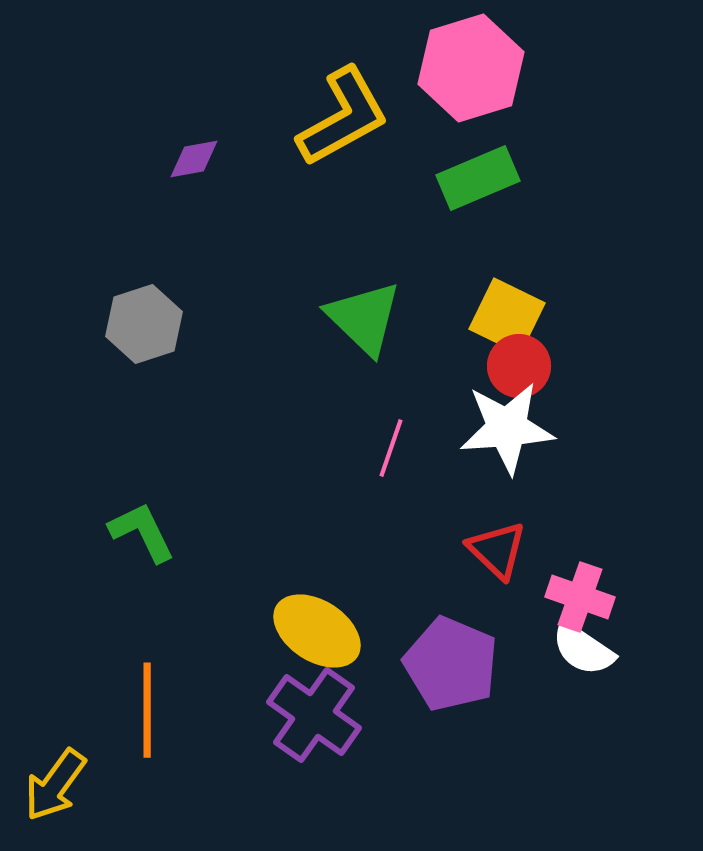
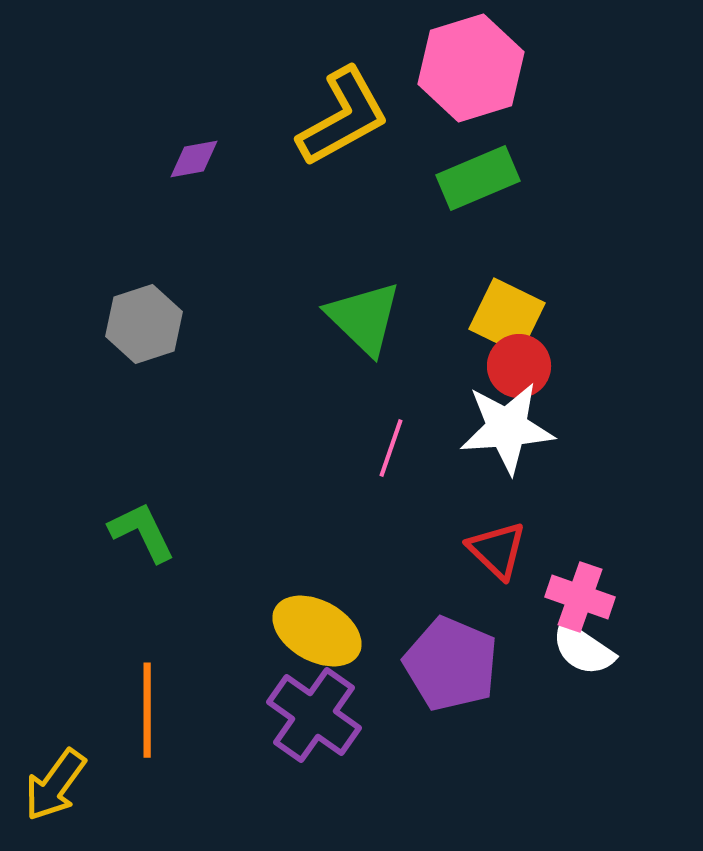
yellow ellipse: rotated 4 degrees counterclockwise
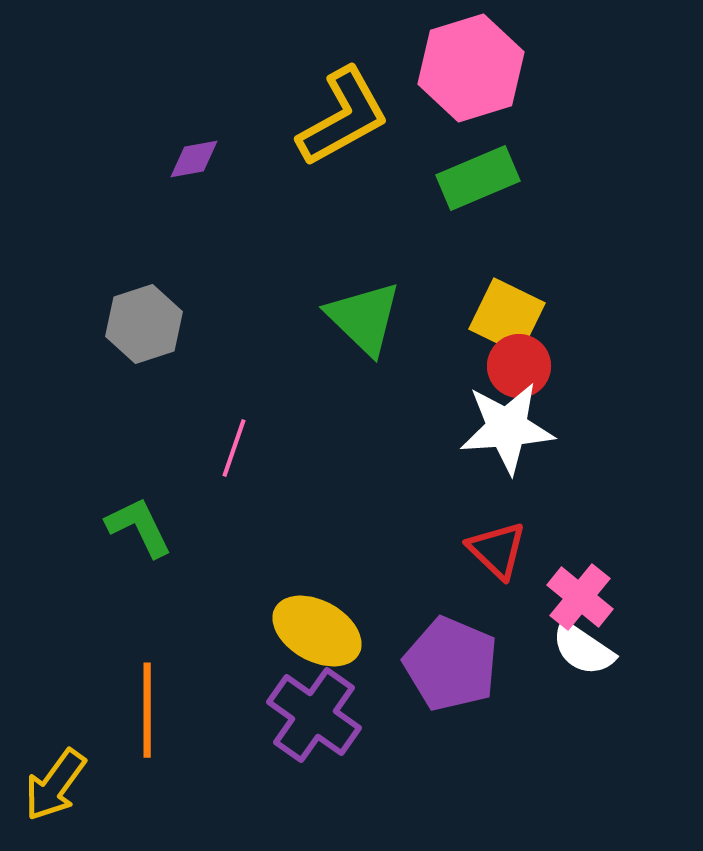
pink line: moved 157 px left
green L-shape: moved 3 px left, 5 px up
pink cross: rotated 20 degrees clockwise
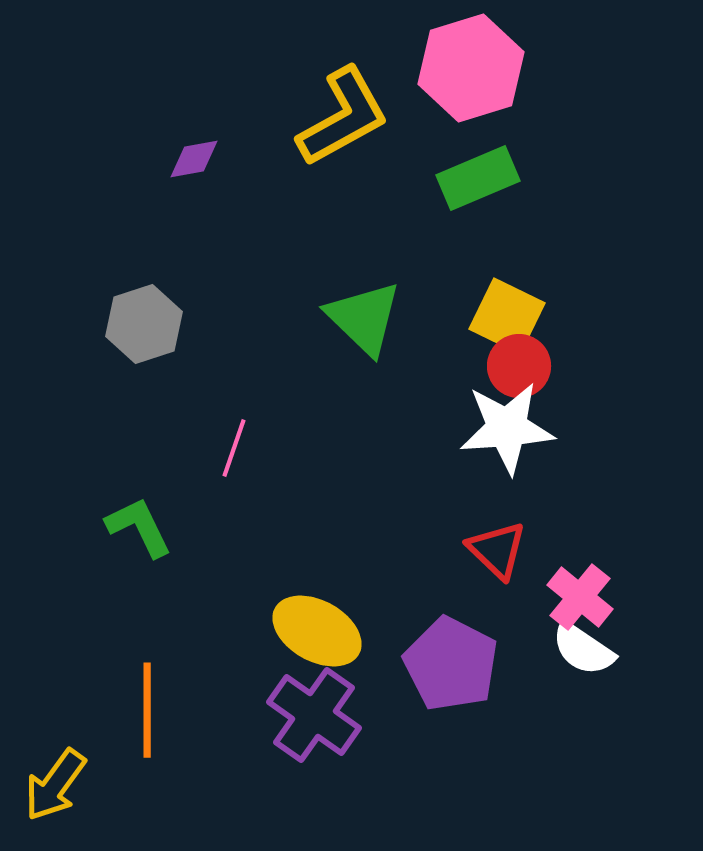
purple pentagon: rotated 4 degrees clockwise
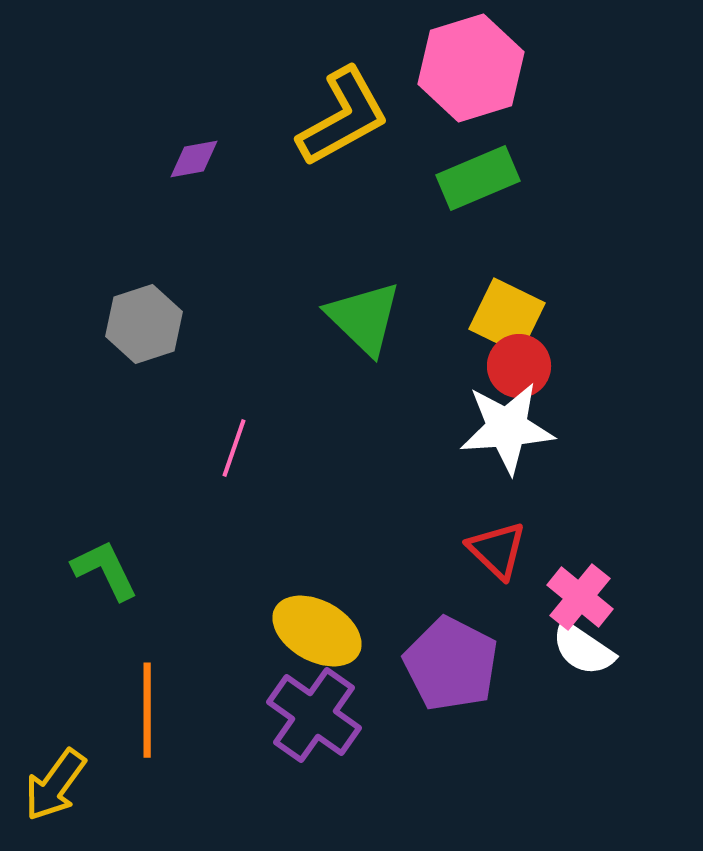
green L-shape: moved 34 px left, 43 px down
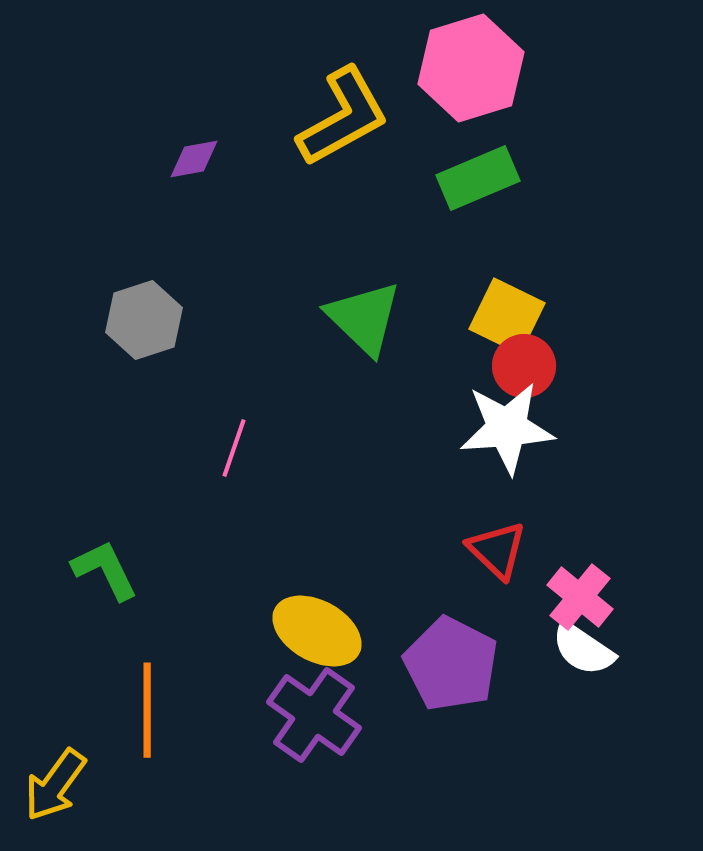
gray hexagon: moved 4 px up
red circle: moved 5 px right
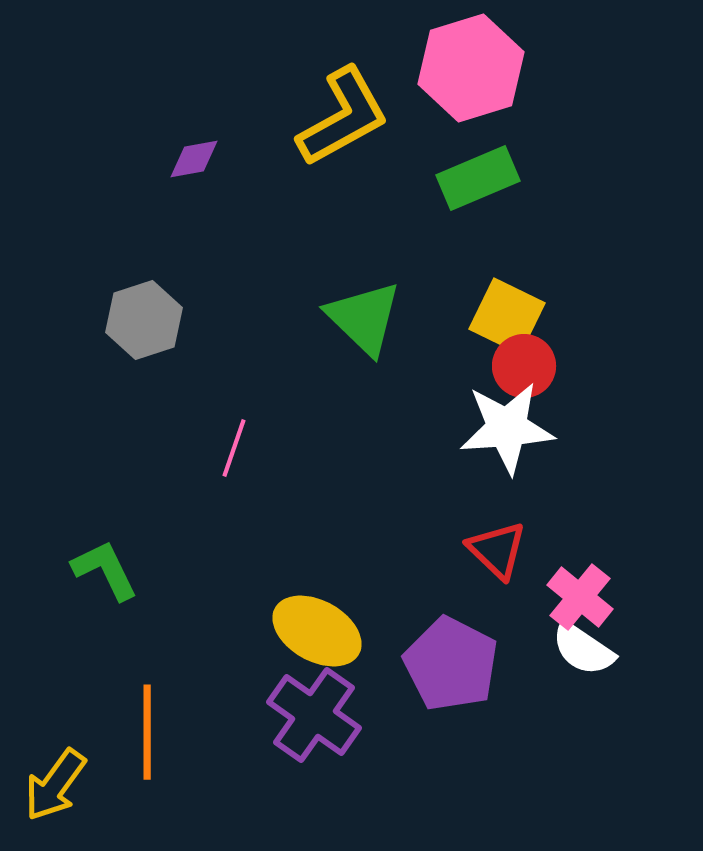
orange line: moved 22 px down
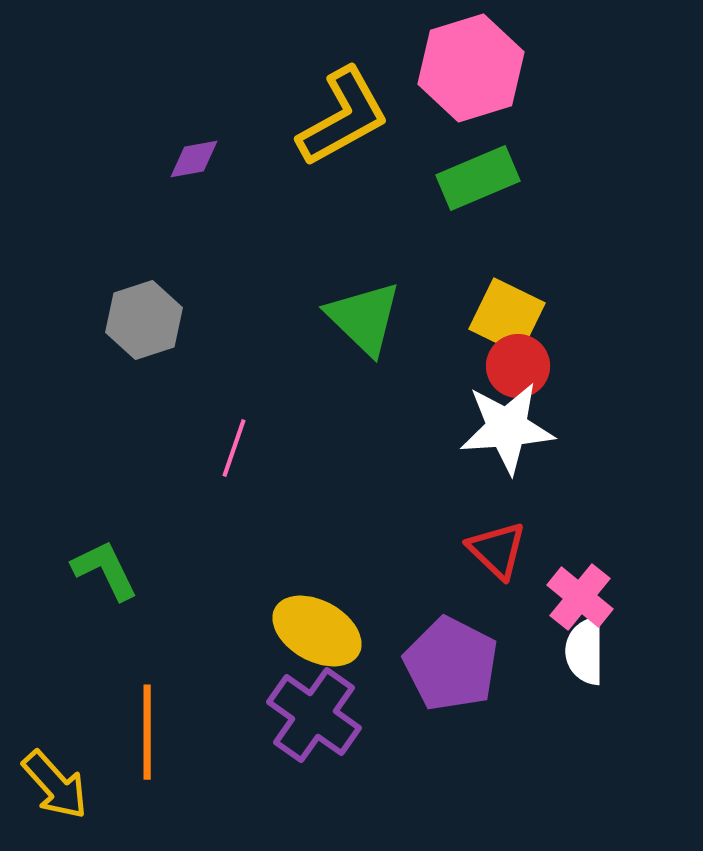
red circle: moved 6 px left
white semicircle: moved 2 px right, 2 px down; rotated 56 degrees clockwise
yellow arrow: rotated 78 degrees counterclockwise
